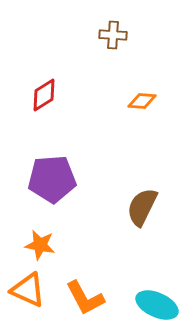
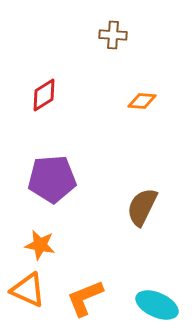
orange L-shape: rotated 96 degrees clockwise
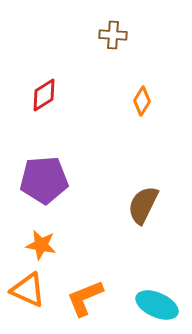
orange diamond: rotated 64 degrees counterclockwise
purple pentagon: moved 8 px left, 1 px down
brown semicircle: moved 1 px right, 2 px up
orange star: moved 1 px right
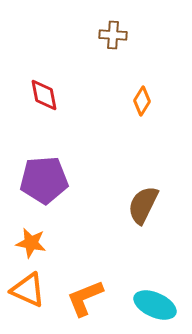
red diamond: rotated 68 degrees counterclockwise
orange star: moved 10 px left, 2 px up
cyan ellipse: moved 2 px left
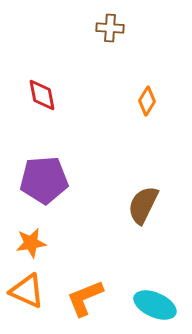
brown cross: moved 3 px left, 7 px up
red diamond: moved 2 px left
orange diamond: moved 5 px right
orange star: rotated 20 degrees counterclockwise
orange triangle: moved 1 px left, 1 px down
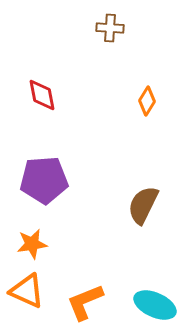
orange star: moved 1 px right, 1 px down
orange L-shape: moved 4 px down
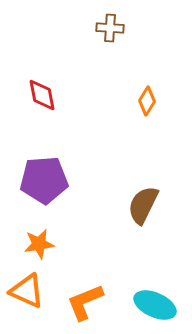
orange star: moved 7 px right
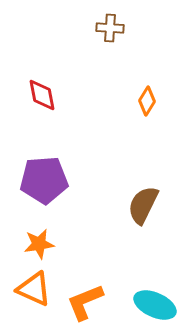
orange triangle: moved 7 px right, 2 px up
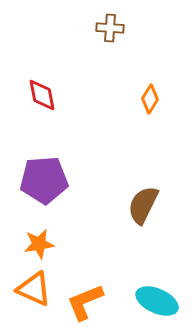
orange diamond: moved 3 px right, 2 px up
cyan ellipse: moved 2 px right, 4 px up
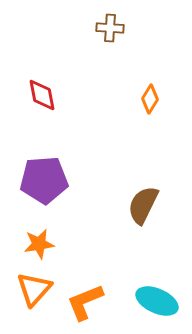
orange triangle: rotated 48 degrees clockwise
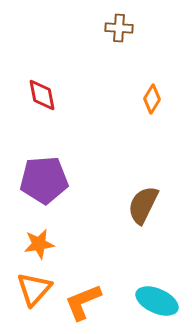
brown cross: moved 9 px right
orange diamond: moved 2 px right
orange L-shape: moved 2 px left
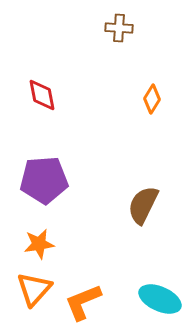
cyan ellipse: moved 3 px right, 2 px up
